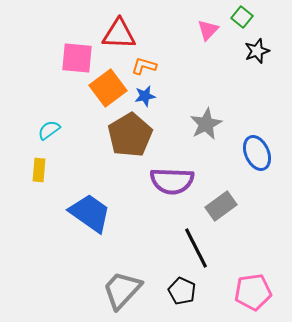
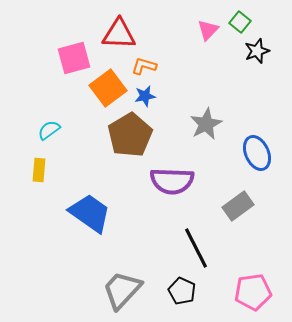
green square: moved 2 px left, 5 px down
pink square: moved 3 px left; rotated 20 degrees counterclockwise
gray rectangle: moved 17 px right
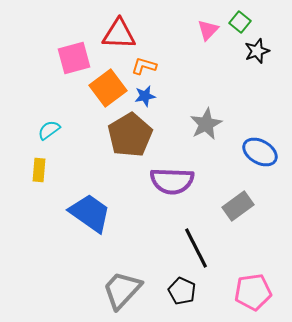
blue ellipse: moved 3 px right, 1 px up; rotated 36 degrees counterclockwise
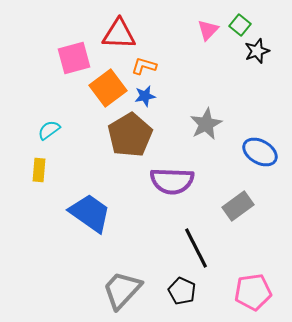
green square: moved 3 px down
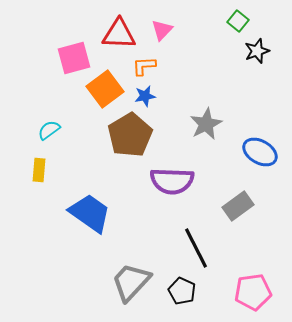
green square: moved 2 px left, 4 px up
pink triangle: moved 46 px left
orange L-shape: rotated 20 degrees counterclockwise
orange square: moved 3 px left, 1 px down
gray trapezoid: moved 9 px right, 8 px up
